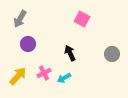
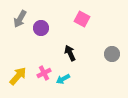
purple circle: moved 13 px right, 16 px up
cyan arrow: moved 1 px left, 1 px down
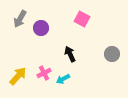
black arrow: moved 1 px down
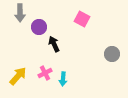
gray arrow: moved 6 px up; rotated 30 degrees counterclockwise
purple circle: moved 2 px left, 1 px up
black arrow: moved 16 px left, 10 px up
pink cross: moved 1 px right
cyan arrow: rotated 56 degrees counterclockwise
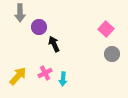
pink square: moved 24 px right, 10 px down; rotated 14 degrees clockwise
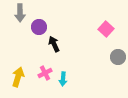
gray circle: moved 6 px right, 3 px down
yellow arrow: moved 1 px down; rotated 24 degrees counterclockwise
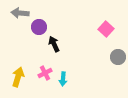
gray arrow: rotated 96 degrees clockwise
